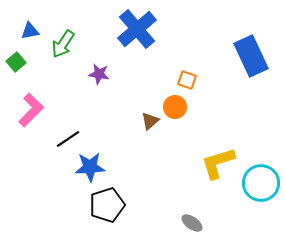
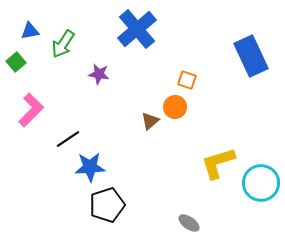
gray ellipse: moved 3 px left
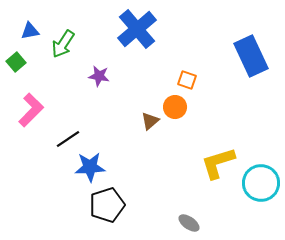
purple star: moved 2 px down
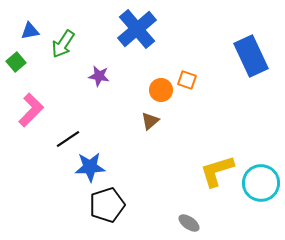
orange circle: moved 14 px left, 17 px up
yellow L-shape: moved 1 px left, 8 px down
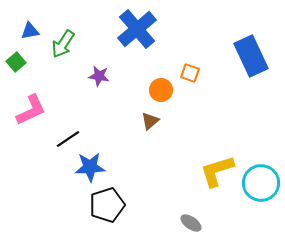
orange square: moved 3 px right, 7 px up
pink L-shape: rotated 20 degrees clockwise
gray ellipse: moved 2 px right
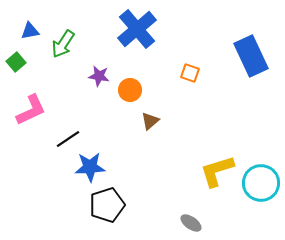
orange circle: moved 31 px left
